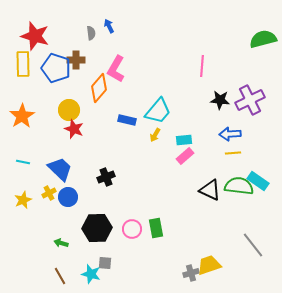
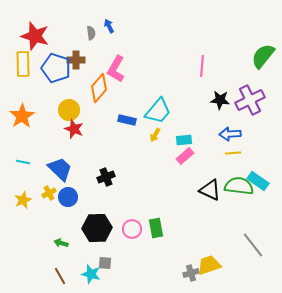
green semicircle at (263, 39): moved 17 px down; rotated 36 degrees counterclockwise
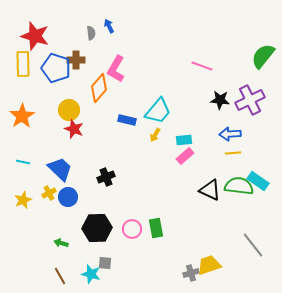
pink line at (202, 66): rotated 75 degrees counterclockwise
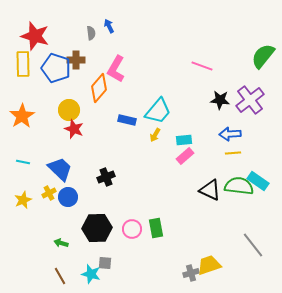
purple cross at (250, 100): rotated 12 degrees counterclockwise
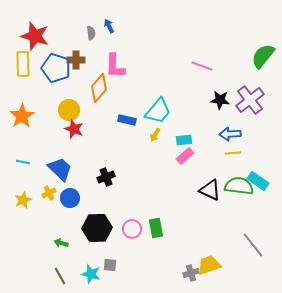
pink L-shape at (116, 69): moved 1 px left, 3 px up; rotated 28 degrees counterclockwise
blue circle at (68, 197): moved 2 px right, 1 px down
gray square at (105, 263): moved 5 px right, 2 px down
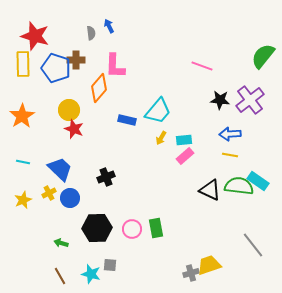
yellow arrow at (155, 135): moved 6 px right, 3 px down
yellow line at (233, 153): moved 3 px left, 2 px down; rotated 14 degrees clockwise
